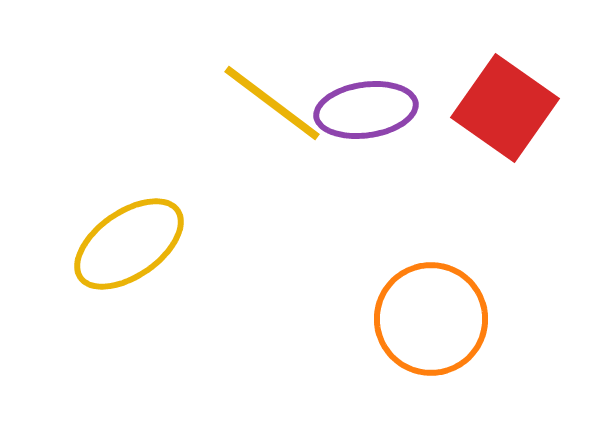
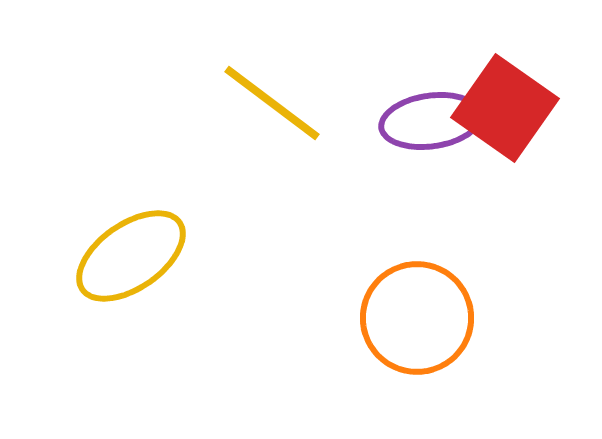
purple ellipse: moved 65 px right, 11 px down
yellow ellipse: moved 2 px right, 12 px down
orange circle: moved 14 px left, 1 px up
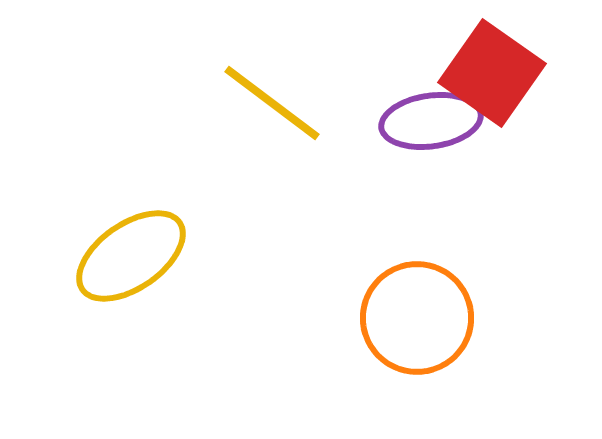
red square: moved 13 px left, 35 px up
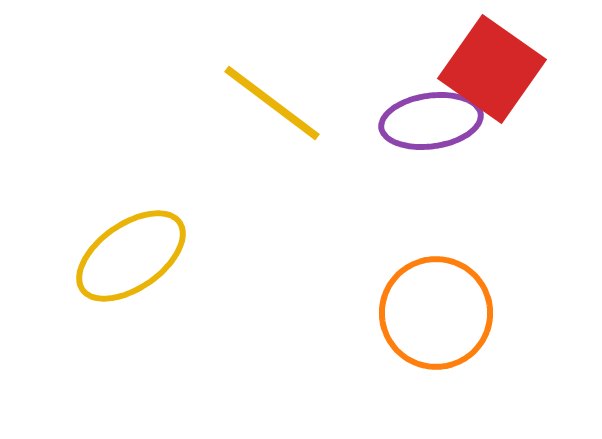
red square: moved 4 px up
orange circle: moved 19 px right, 5 px up
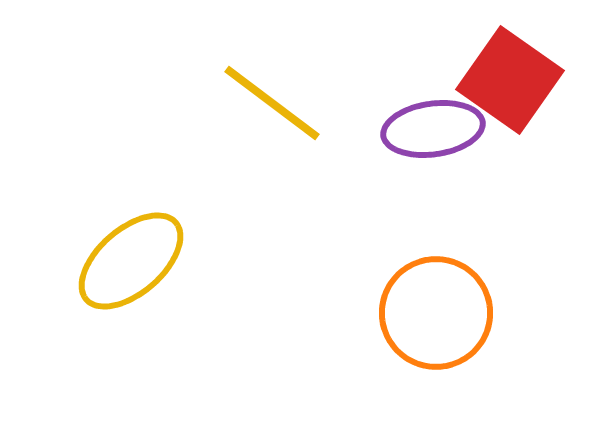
red square: moved 18 px right, 11 px down
purple ellipse: moved 2 px right, 8 px down
yellow ellipse: moved 5 px down; rotated 6 degrees counterclockwise
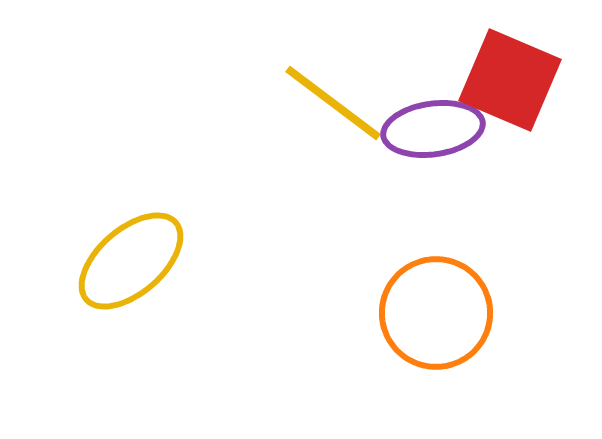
red square: rotated 12 degrees counterclockwise
yellow line: moved 61 px right
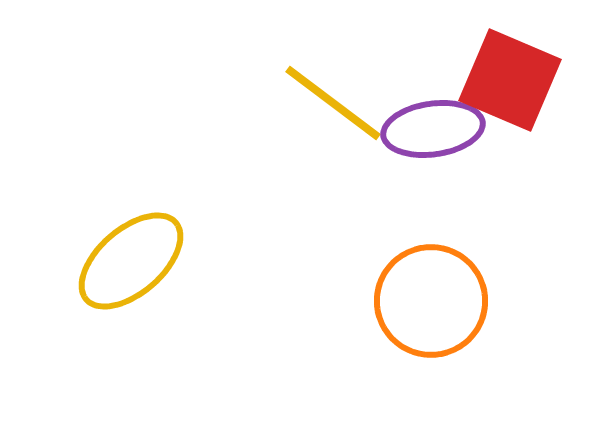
orange circle: moved 5 px left, 12 px up
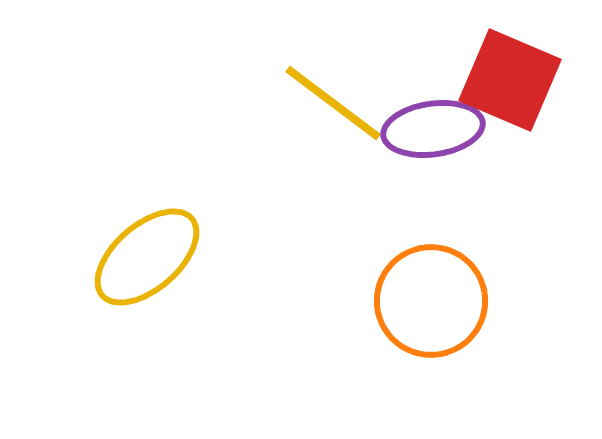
yellow ellipse: moved 16 px right, 4 px up
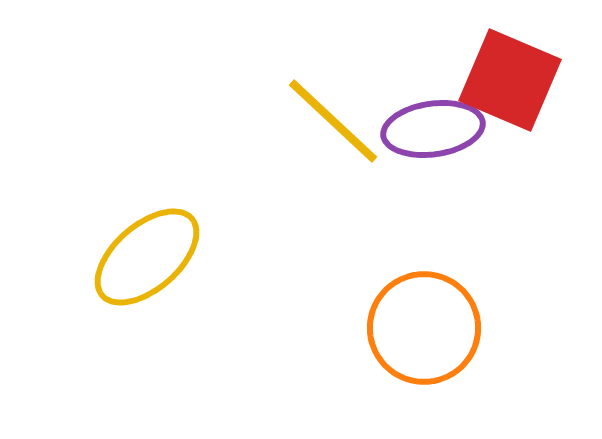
yellow line: moved 18 px down; rotated 6 degrees clockwise
orange circle: moved 7 px left, 27 px down
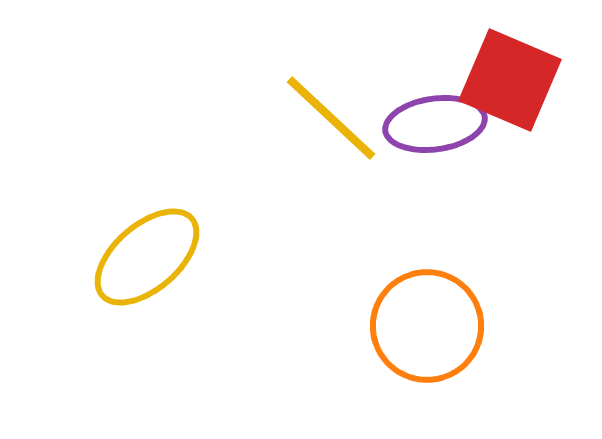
yellow line: moved 2 px left, 3 px up
purple ellipse: moved 2 px right, 5 px up
orange circle: moved 3 px right, 2 px up
